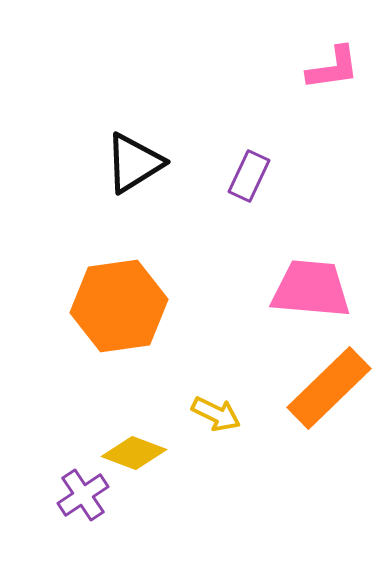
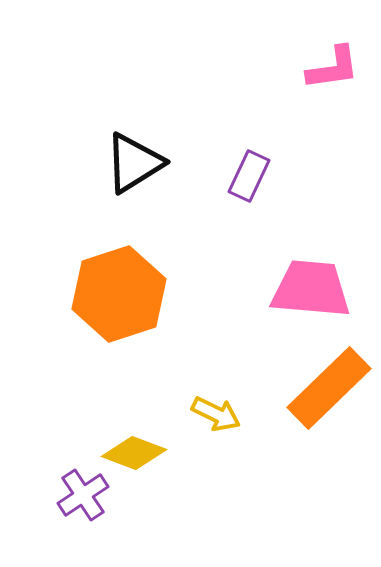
orange hexagon: moved 12 px up; rotated 10 degrees counterclockwise
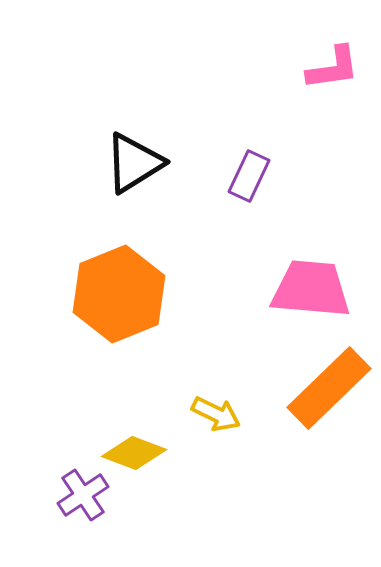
orange hexagon: rotated 4 degrees counterclockwise
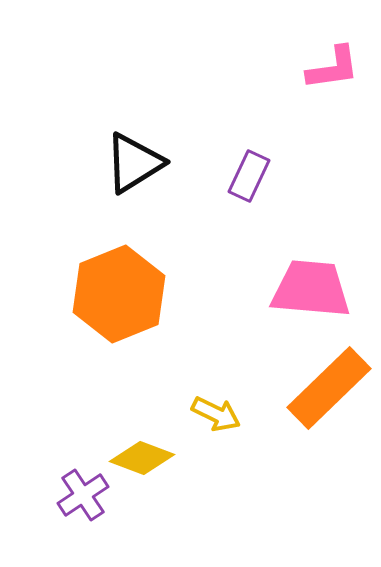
yellow diamond: moved 8 px right, 5 px down
